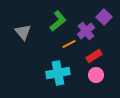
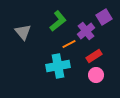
purple square: rotated 14 degrees clockwise
cyan cross: moved 7 px up
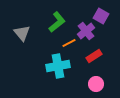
purple square: moved 3 px left, 1 px up; rotated 28 degrees counterclockwise
green L-shape: moved 1 px left, 1 px down
gray triangle: moved 1 px left, 1 px down
orange line: moved 1 px up
pink circle: moved 9 px down
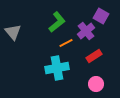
gray triangle: moved 9 px left, 1 px up
orange line: moved 3 px left
cyan cross: moved 1 px left, 2 px down
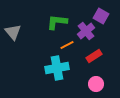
green L-shape: rotated 135 degrees counterclockwise
orange line: moved 1 px right, 2 px down
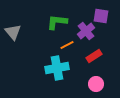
purple square: rotated 21 degrees counterclockwise
